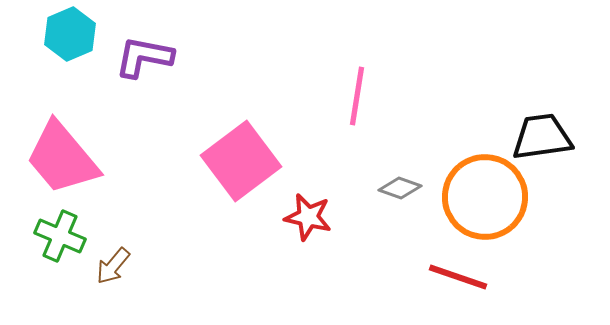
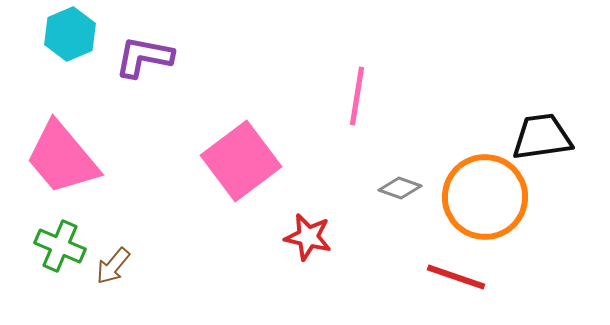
red star: moved 20 px down
green cross: moved 10 px down
red line: moved 2 px left
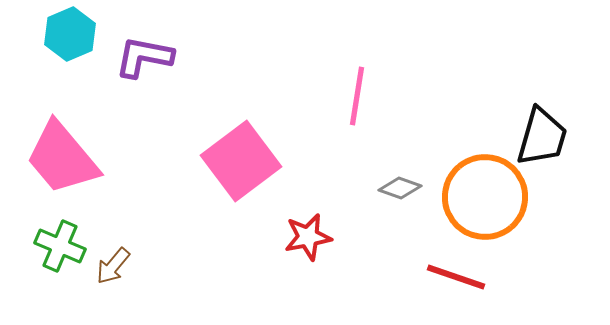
black trapezoid: rotated 114 degrees clockwise
red star: rotated 24 degrees counterclockwise
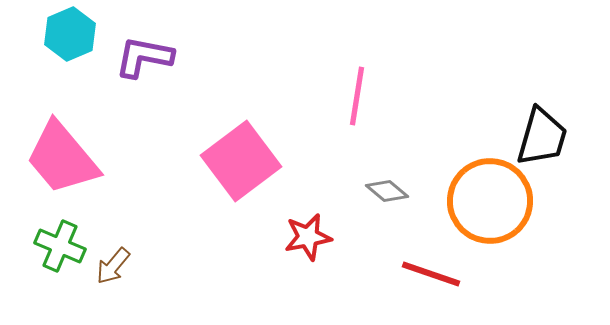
gray diamond: moved 13 px left, 3 px down; rotated 21 degrees clockwise
orange circle: moved 5 px right, 4 px down
red line: moved 25 px left, 3 px up
